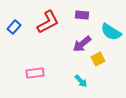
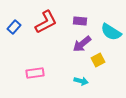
purple rectangle: moved 2 px left, 6 px down
red L-shape: moved 2 px left
yellow square: moved 1 px down
cyan arrow: rotated 32 degrees counterclockwise
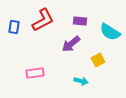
red L-shape: moved 3 px left, 2 px up
blue rectangle: rotated 32 degrees counterclockwise
cyan semicircle: moved 1 px left
purple arrow: moved 11 px left
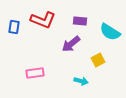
red L-shape: rotated 50 degrees clockwise
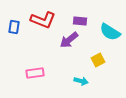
purple arrow: moved 2 px left, 4 px up
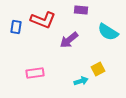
purple rectangle: moved 1 px right, 11 px up
blue rectangle: moved 2 px right
cyan semicircle: moved 2 px left
yellow square: moved 9 px down
cyan arrow: rotated 32 degrees counterclockwise
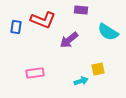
yellow square: rotated 16 degrees clockwise
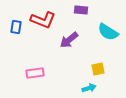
cyan arrow: moved 8 px right, 7 px down
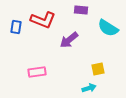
cyan semicircle: moved 4 px up
pink rectangle: moved 2 px right, 1 px up
